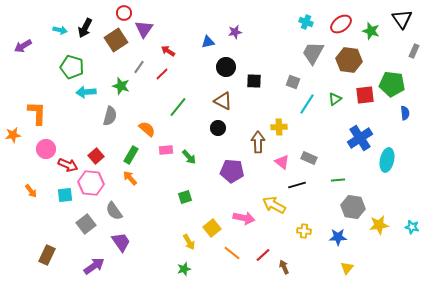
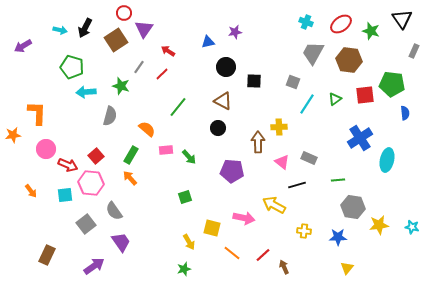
yellow square at (212, 228): rotated 36 degrees counterclockwise
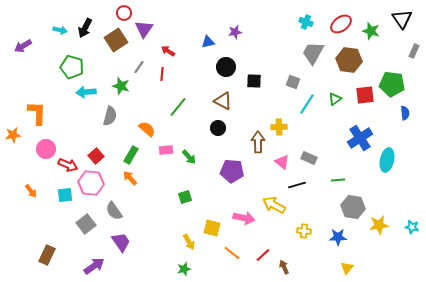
red line at (162, 74): rotated 40 degrees counterclockwise
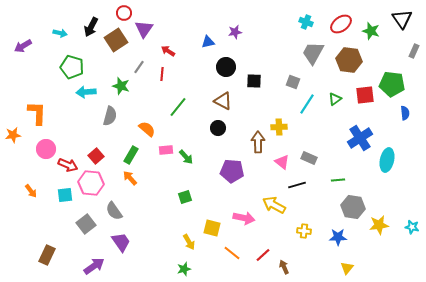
black arrow at (85, 28): moved 6 px right, 1 px up
cyan arrow at (60, 30): moved 3 px down
green arrow at (189, 157): moved 3 px left
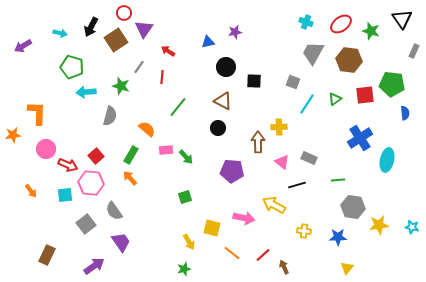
red line at (162, 74): moved 3 px down
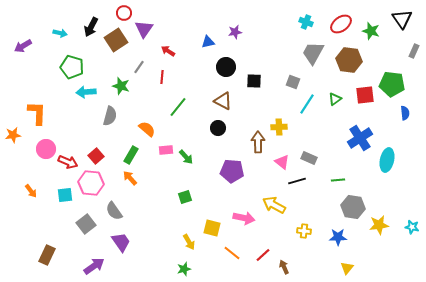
red arrow at (68, 165): moved 3 px up
black line at (297, 185): moved 4 px up
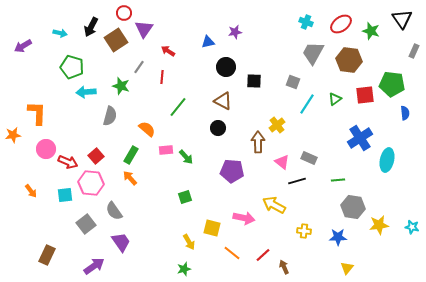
yellow cross at (279, 127): moved 2 px left, 2 px up; rotated 35 degrees counterclockwise
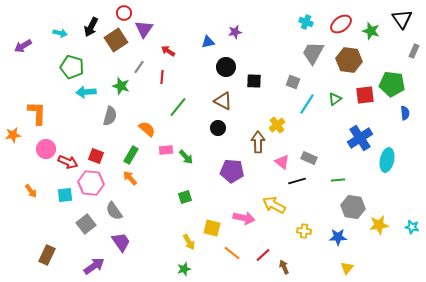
red square at (96, 156): rotated 28 degrees counterclockwise
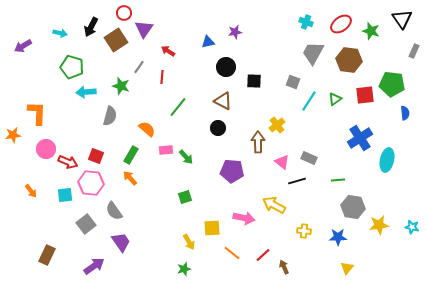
cyan line at (307, 104): moved 2 px right, 3 px up
yellow square at (212, 228): rotated 18 degrees counterclockwise
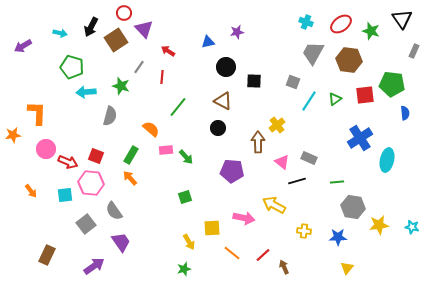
purple triangle at (144, 29): rotated 18 degrees counterclockwise
purple star at (235, 32): moved 2 px right
orange semicircle at (147, 129): moved 4 px right
green line at (338, 180): moved 1 px left, 2 px down
